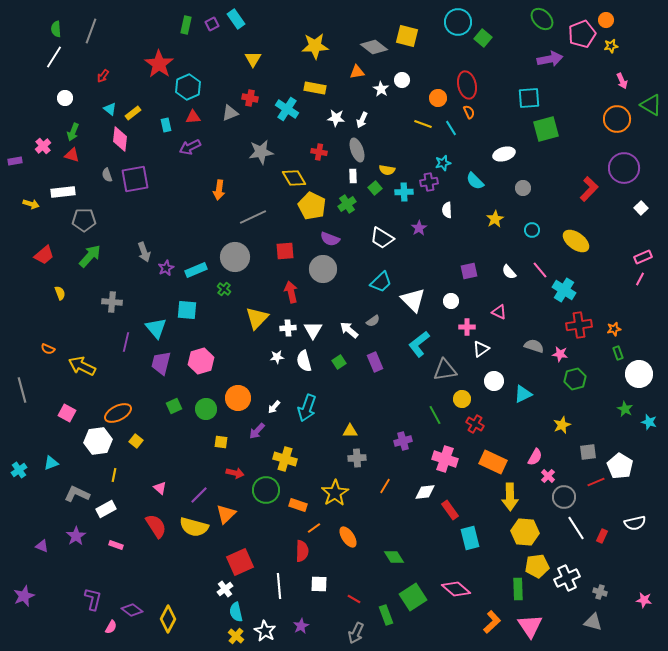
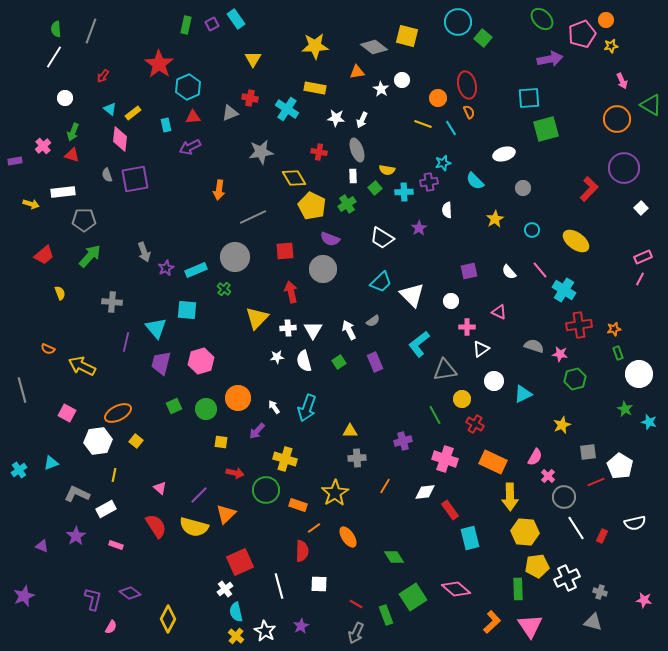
white triangle at (413, 300): moved 1 px left, 5 px up
white arrow at (349, 330): rotated 24 degrees clockwise
white arrow at (274, 407): rotated 104 degrees clockwise
white line at (279, 586): rotated 10 degrees counterclockwise
red line at (354, 599): moved 2 px right, 5 px down
purple diamond at (132, 610): moved 2 px left, 17 px up
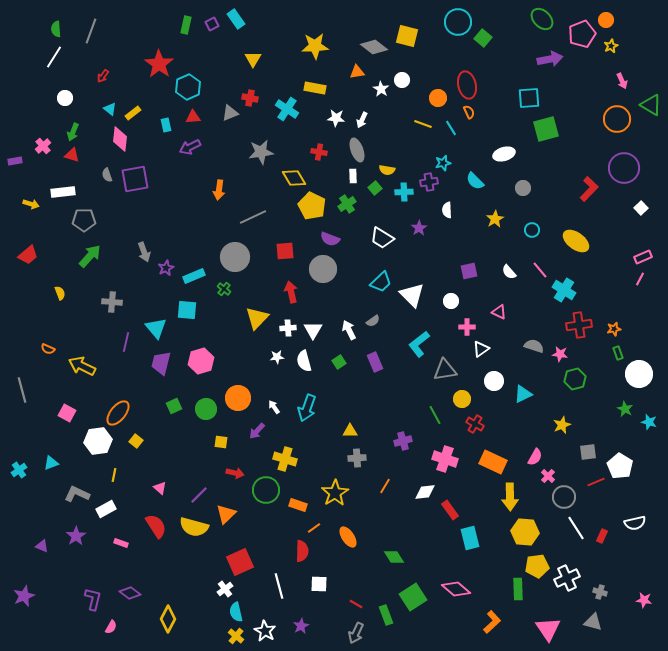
yellow star at (611, 46): rotated 16 degrees counterclockwise
red trapezoid at (44, 255): moved 16 px left
cyan rectangle at (196, 270): moved 2 px left, 6 px down
orange ellipse at (118, 413): rotated 24 degrees counterclockwise
pink rectangle at (116, 545): moved 5 px right, 2 px up
pink triangle at (530, 626): moved 18 px right, 3 px down
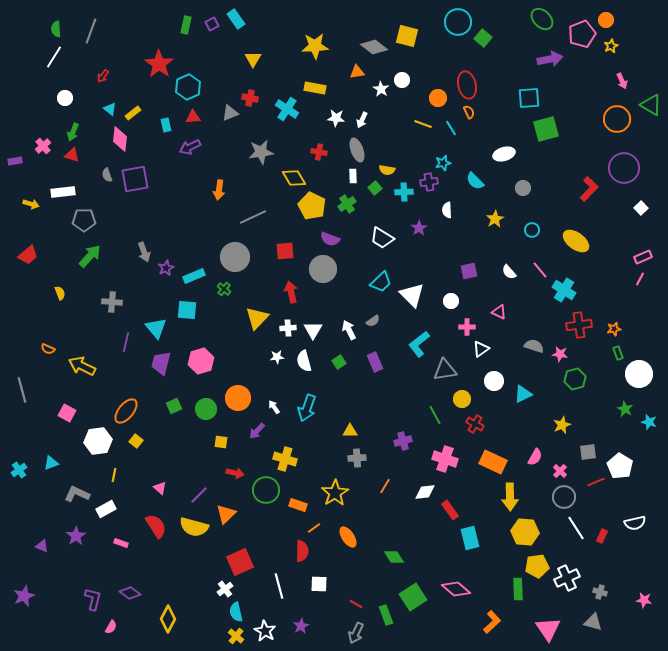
orange ellipse at (118, 413): moved 8 px right, 2 px up
pink cross at (548, 476): moved 12 px right, 5 px up
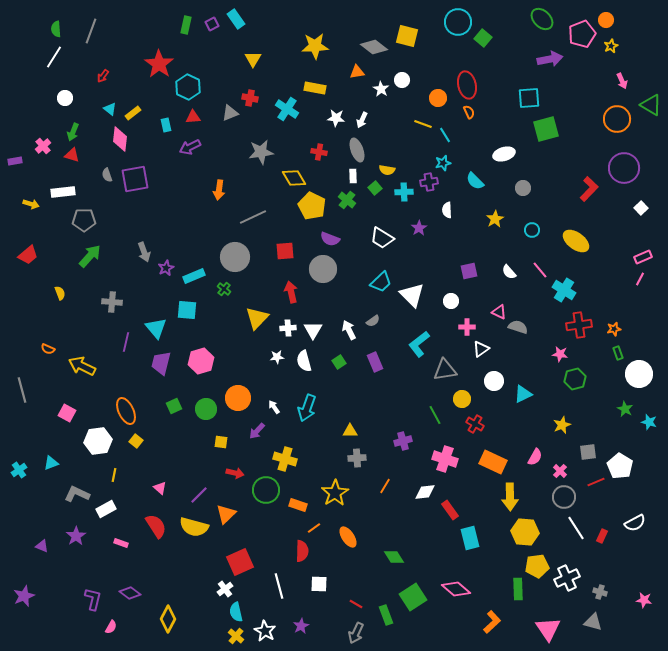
cyan hexagon at (188, 87): rotated 10 degrees counterclockwise
cyan line at (451, 128): moved 6 px left, 7 px down
green cross at (347, 204): moved 4 px up; rotated 18 degrees counterclockwise
gray semicircle at (534, 346): moved 16 px left, 19 px up
orange ellipse at (126, 411): rotated 64 degrees counterclockwise
white semicircle at (635, 523): rotated 15 degrees counterclockwise
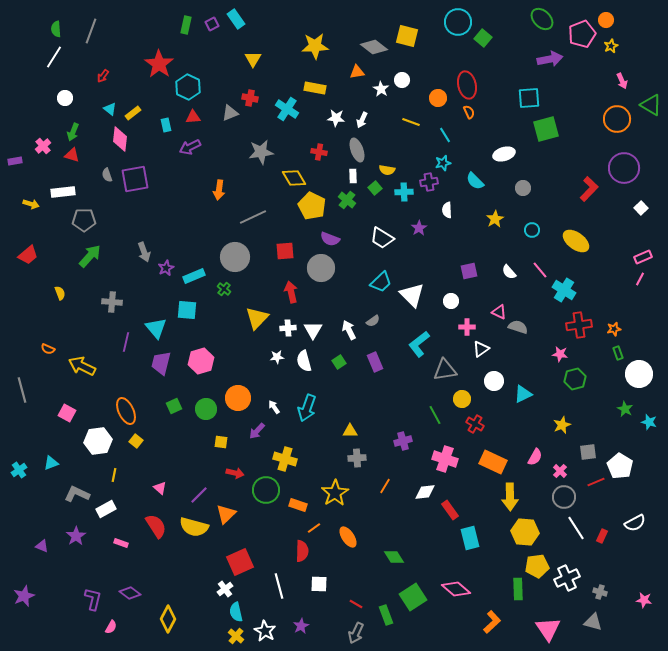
yellow line at (423, 124): moved 12 px left, 2 px up
gray circle at (323, 269): moved 2 px left, 1 px up
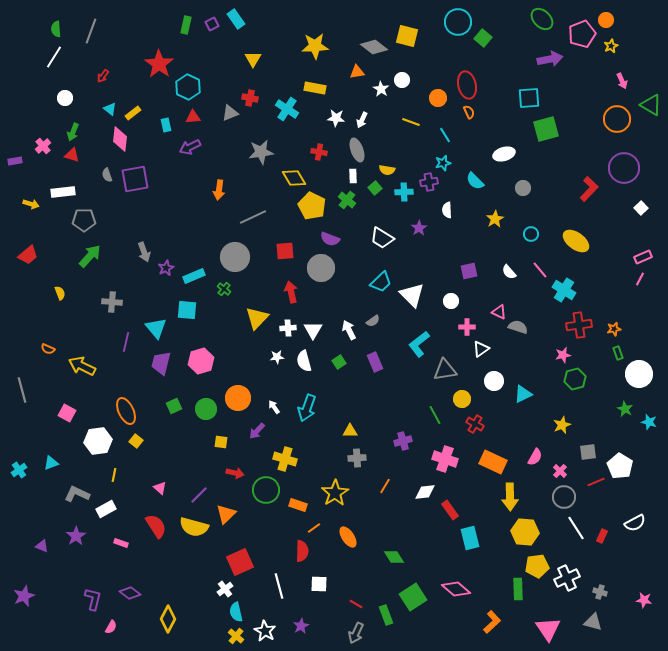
cyan circle at (532, 230): moved 1 px left, 4 px down
pink star at (560, 354): moved 3 px right, 1 px down; rotated 21 degrees counterclockwise
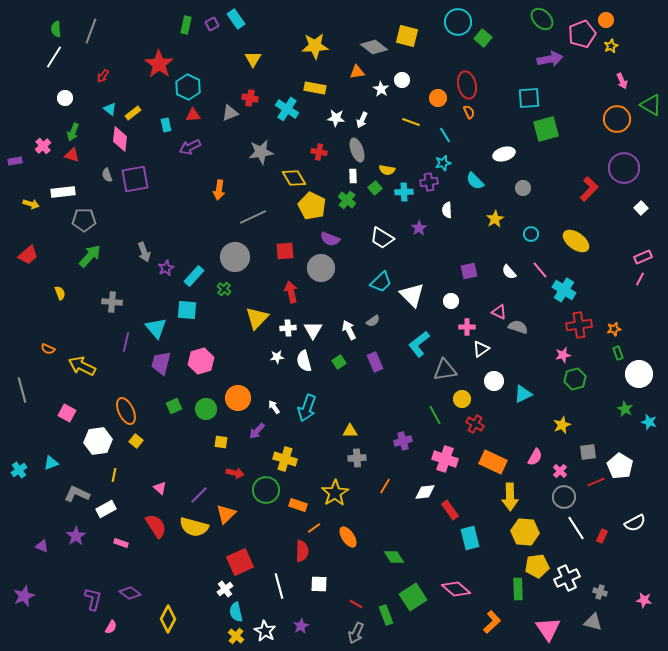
red triangle at (193, 117): moved 2 px up
cyan rectangle at (194, 276): rotated 25 degrees counterclockwise
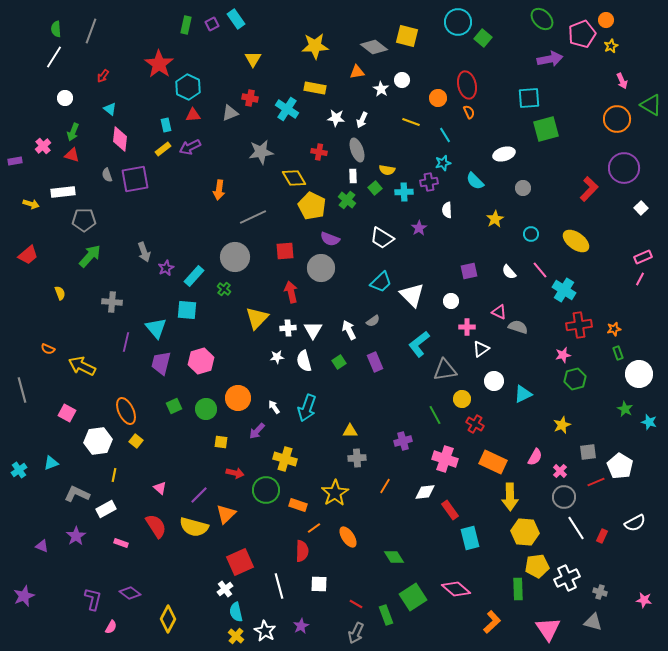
yellow rectangle at (133, 113): moved 30 px right, 36 px down
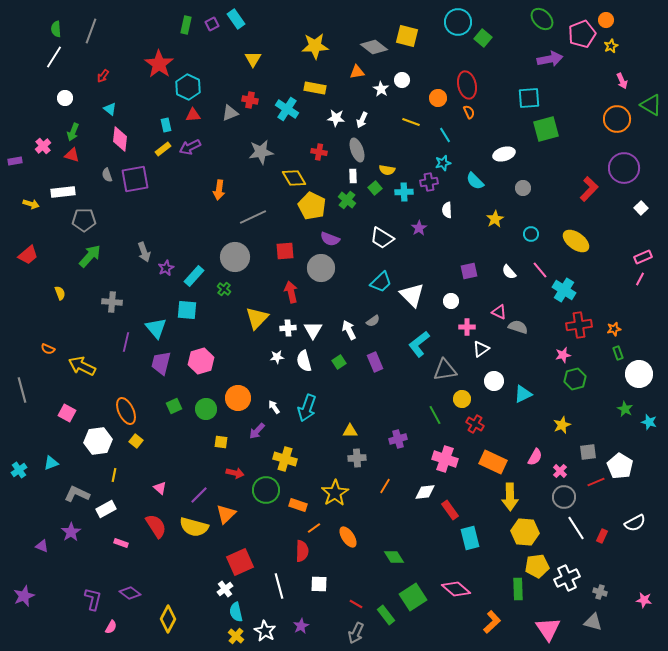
red cross at (250, 98): moved 2 px down
purple cross at (403, 441): moved 5 px left, 2 px up
purple star at (76, 536): moved 5 px left, 4 px up
green rectangle at (386, 615): rotated 18 degrees counterclockwise
